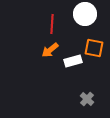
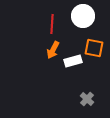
white circle: moved 2 px left, 2 px down
orange arrow: moved 3 px right; rotated 24 degrees counterclockwise
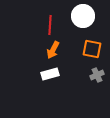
red line: moved 2 px left, 1 px down
orange square: moved 2 px left, 1 px down
white rectangle: moved 23 px left, 13 px down
gray cross: moved 10 px right, 24 px up; rotated 24 degrees clockwise
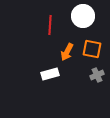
orange arrow: moved 14 px right, 2 px down
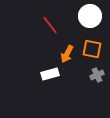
white circle: moved 7 px right
red line: rotated 42 degrees counterclockwise
orange arrow: moved 2 px down
